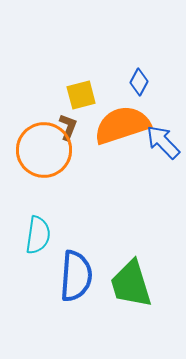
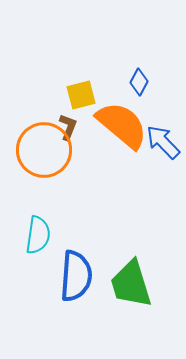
orange semicircle: rotated 58 degrees clockwise
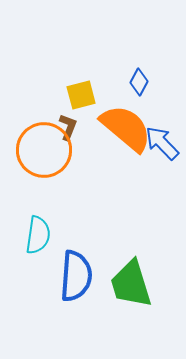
orange semicircle: moved 4 px right, 3 px down
blue arrow: moved 1 px left, 1 px down
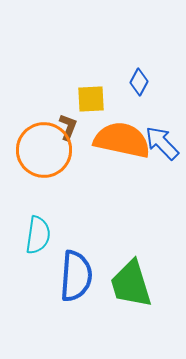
yellow square: moved 10 px right, 4 px down; rotated 12 degrees clockwise
orange semicircle: moved 4 px left, 12 px down; rotated 28 degrees counterclockwise
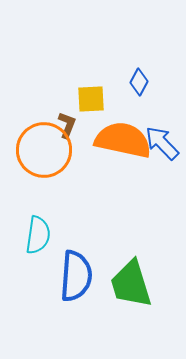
brown L-shape: moved 1 px left, 2 px up
orange semicircle: moved 1 px right
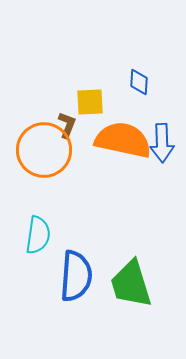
blue diamond: rotated 24 degrees counterclockwise
yellow square: moved 1 px left, 3 px down
blue arrow: rotated 138 degrees counterclockwise
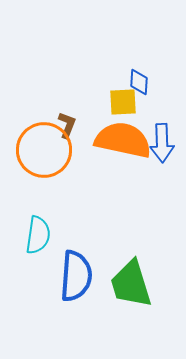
yellow square: moved 33 px right
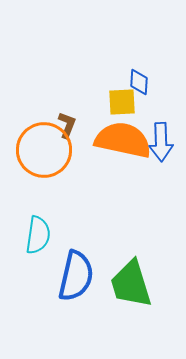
yellow square: moved 1 px left
blue arrow: moved 1 px left, 1 px up
blue semicircle: rotated 9 degrees clockwise
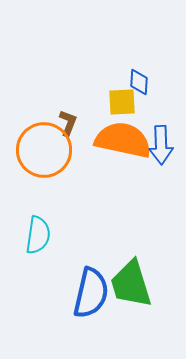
brown L-shape: moved 1 px right, 2 px up
blue arrow: moved 3 px down
blue semicircle: moved 15 px right, 17 px down
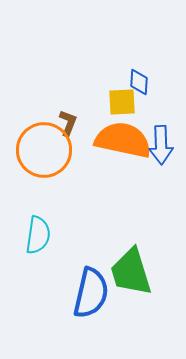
green trapezoid: moved 12 px up
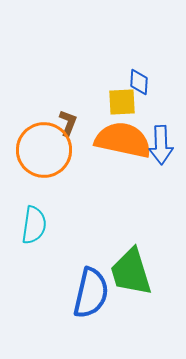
cyan semicircle: moved 4 px left, 10 px up
